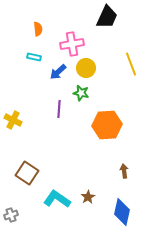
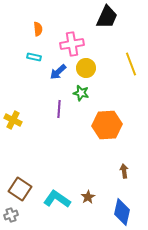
brown square: moved 7 px left, 16 px down
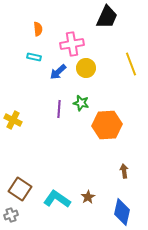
green star: moved 10 px down
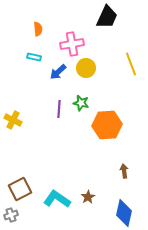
brown square: rotated 30 degrees clockwise
blue diamond: moved 2 px right, 1 px down
